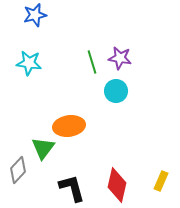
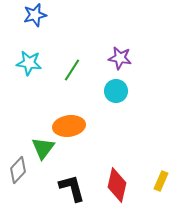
green line: moved 20 px left, 8 px down; rotated 50 degrees clockwise
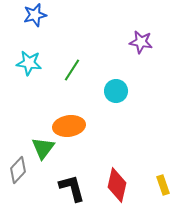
purple star: moved 21 px right, 16 px up
yellow rectangle: moved 2 px right, 4 px down; rotated 42 degrees counterclockwise
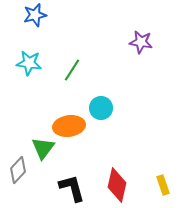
cyan circle: moved 15 px left, 17 px down
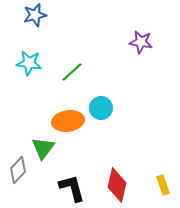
green line: moved 2 px down; rotated 15 degrees clockwise
orange ellipse: moved 1 px left, 5 px up
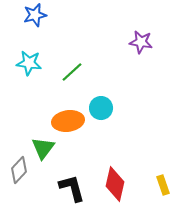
gray diamond: moved 1 px right
red diamond: moved 2 px left, 1 px up
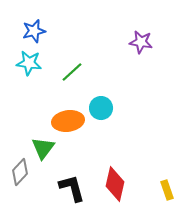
blue star: moved 1 px left, 16 px down
gray diamond: moved 1 px right, 2 px down
yellow rectangle: moved 4 px right, 5 px down
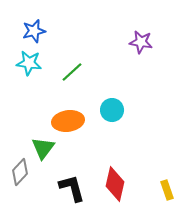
cyan circle: moved 11 px right, 2 px down
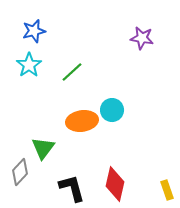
purple star: moved 1 px right, 4 px up
cyan star: moved 2 px down; rotated 30 degrees clockwise
orange ellipse: moved 14 px right
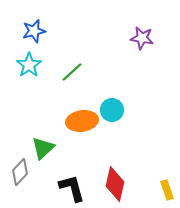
green triangle: rotated 10 degrees clockwise
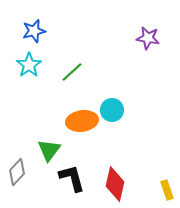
purple star: moved 6 px right
green triangle: moved 6 px right, 2 px down; rotated 10 degrees counterclockwise
gray diamond: moved 3 px left
black L-shape: moved 10 px up
